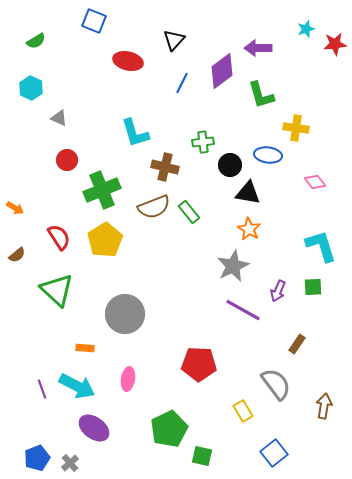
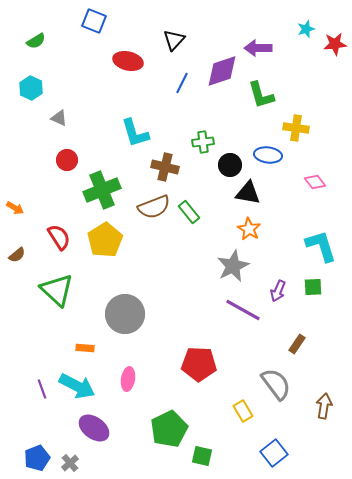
purple diamond at (222, 71): rotated 18 degrees clockwise
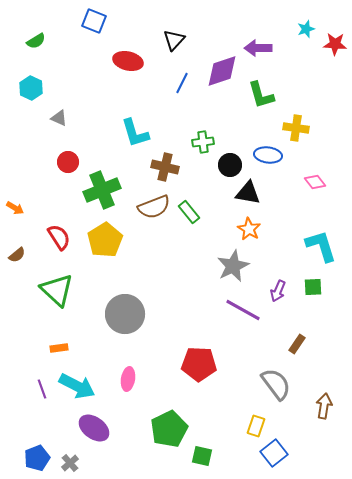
red star at (335, 44): rotated 10 degrees clockwise
red circle at (67, 160): moved 1 px right, 2 px down
orange rectangle at (85, 348): moved 26 px left; rotated 12 degrees counterclockwise
yellow rectangle at (243, 411): moved 13 px right, 15 px down; rotated 50 degrees clockwise
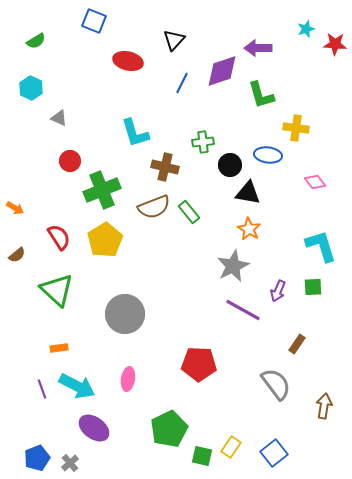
red circle at (68, 162): moved 2 px right, 1 px up
yellow rectangle at (256, 426): moved 25 px left, 21 px down; rotated 15 degrees clockwise
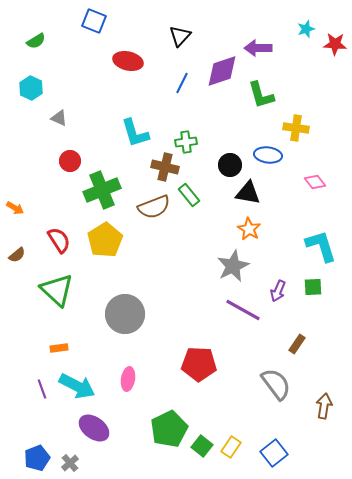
black triangle at (174, 40): moved 6 px right, 4 px up
green cross at (203, 142): moved 17 px left
green rectangle at (189, 212): moved 17 px up
red semicircle at (59, 237): moved 3 px down
green square at (202, 456): moved 10 px up; rotated 25 degrees clockwise
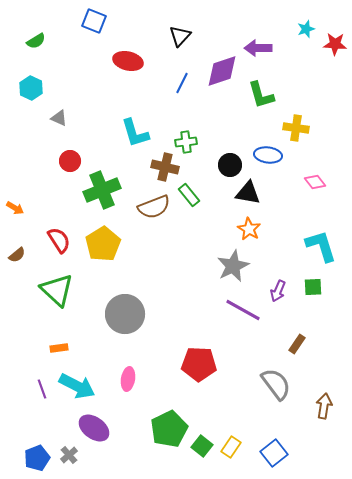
yellow pentagon at (105, 240): moved 2 px left, 4 px down
gray cross at (70, 463): moved 1 px left, 8 px up
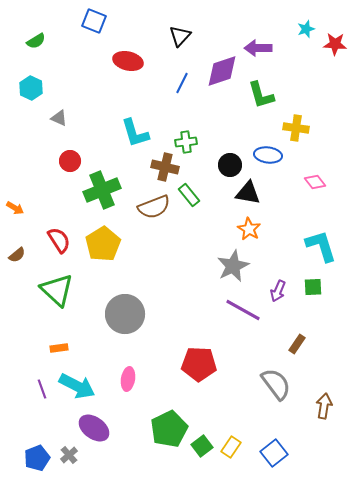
green square at (202, 446): rotated 15 degrees clockwise
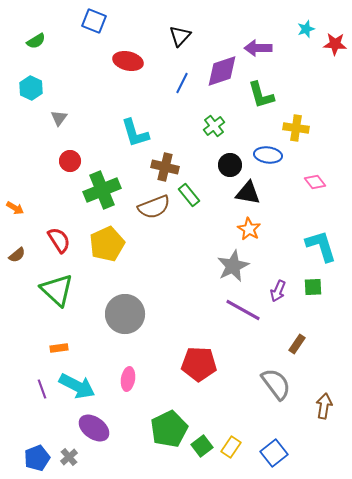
gray triangle at (59, 118): rotated 42 degrees clockwise
green cross at (186, 142): moved 28 px right, 16 px up; rotated 30 degrees counterclockwise
yellow pentagon at (103, 244): moved 4 px right; rotated 8 degrees clockwise
gray cross at (69, 455): moved 2 px down
